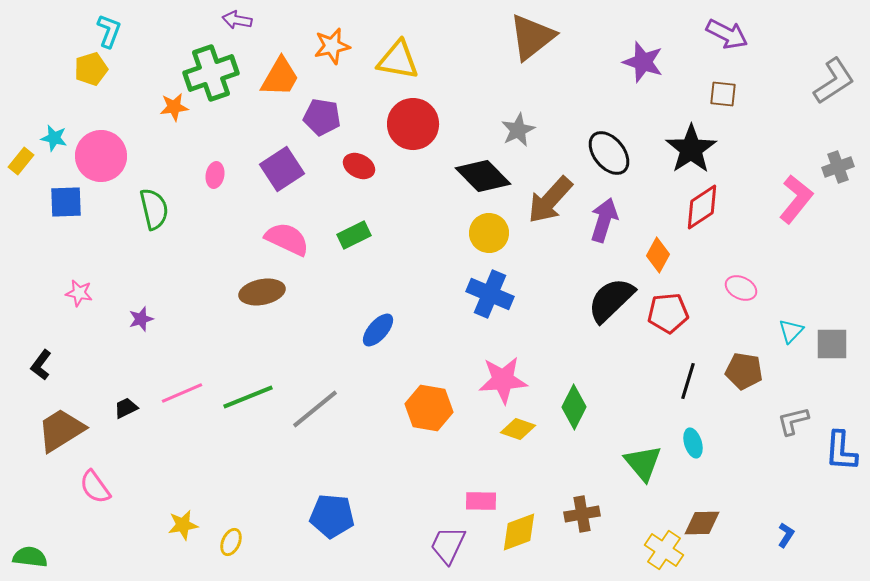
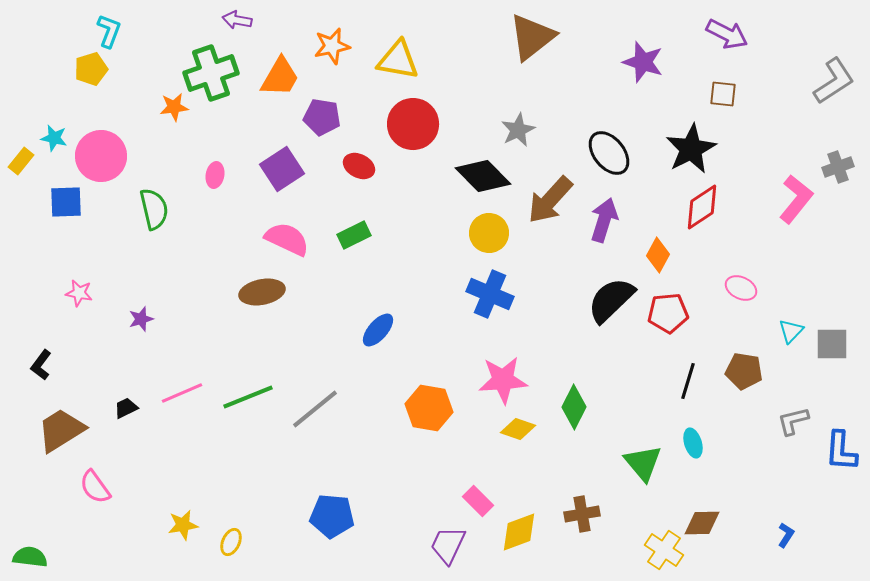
black star at (691, 149): rotated 6 degrees clockwise
pink rectangle at (481, 501): moved 3 px left; rotated 44 degrees clockwise
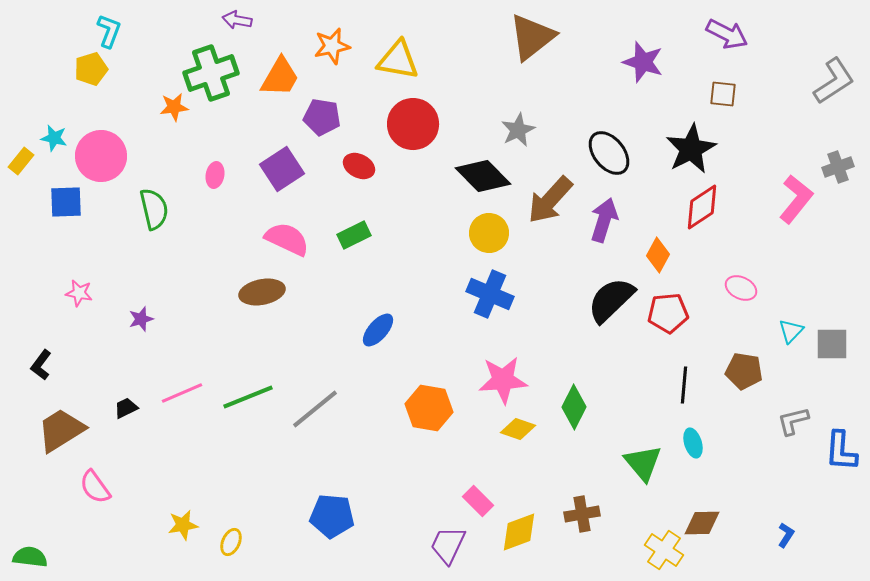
black line at (688, 381): moved 4 px left, 4 px down; rotated 12 degrees counterclockwise
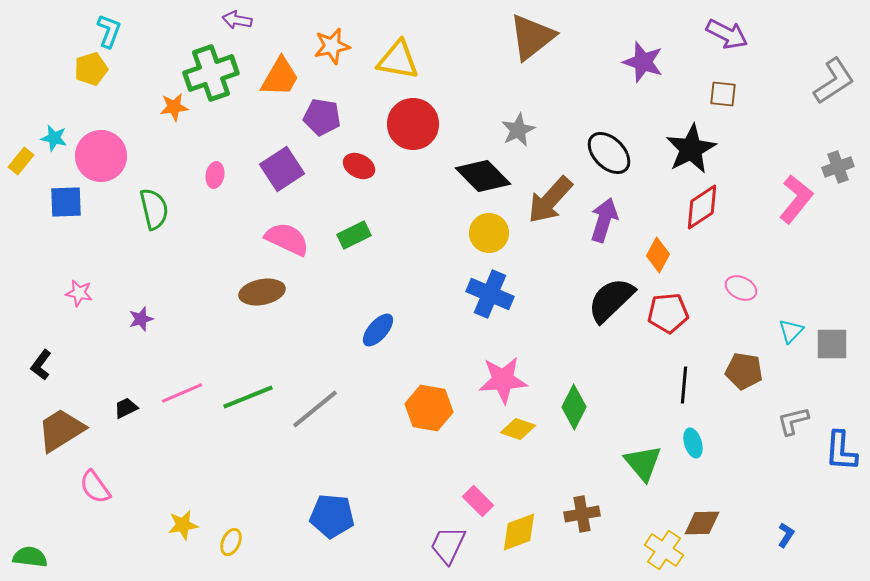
black ellipse at (609, 153): rotated 6 degrees counterclockwise
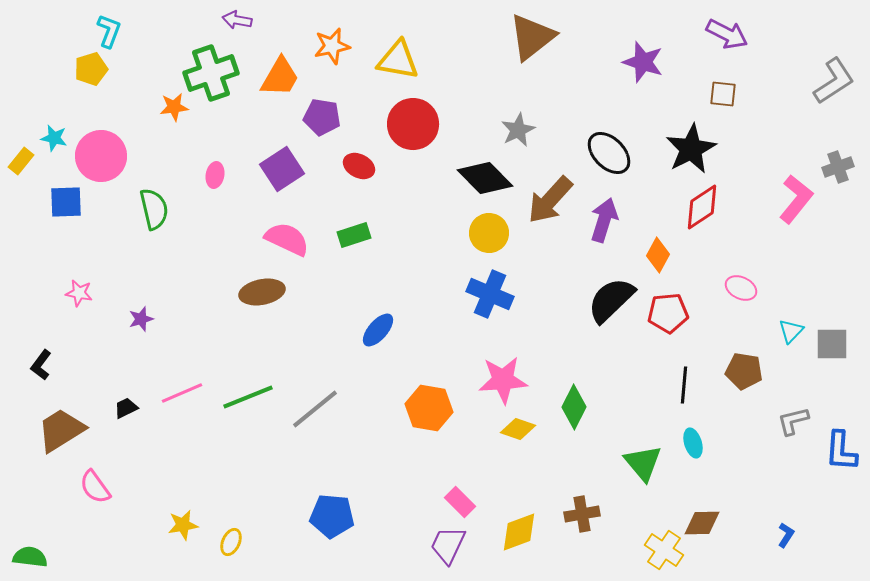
black diamond at (483, 176): moved 2 px right, 2 px down
green rectangle at (354, 235): rotated 8 degrees clockwise
pink rectangle at (478, 501): moved 18 px left, 1 px down
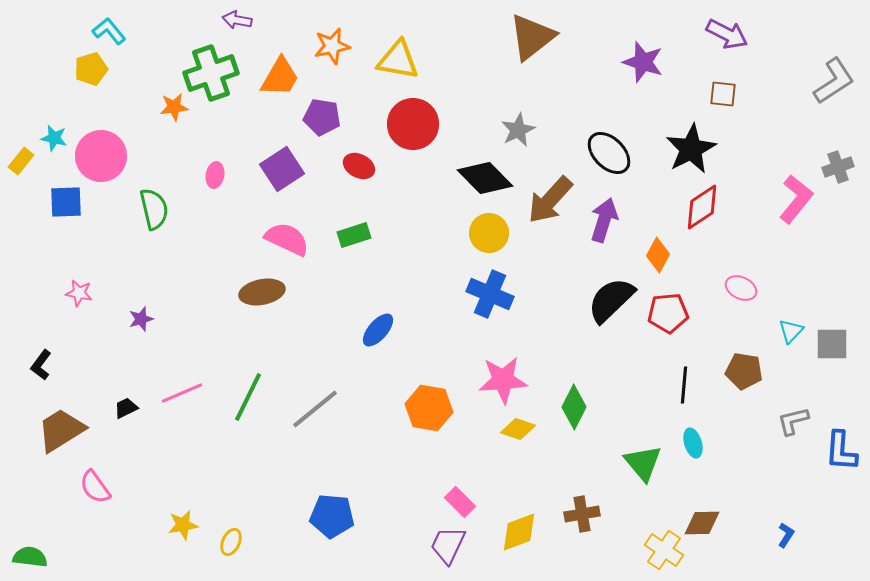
cyan L-shape at (109, 31): rotated 60 degrees counterclockwise
green line at (248, 397): rotated 42 degrees counterclockwise
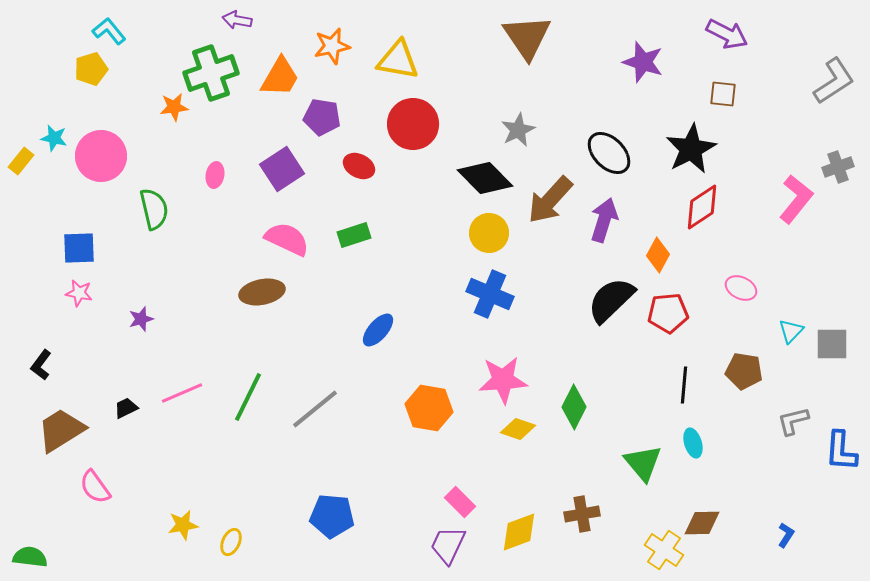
brown triangle at (532, 37): moved 5 px left; rotated 26 degrees counterclockwise
blue square at (66, 202): moved 13 px right, 46 px down
